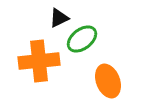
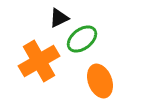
orange cross: rotated 24 degrees counterclockwise
orange ellipse: moved 8 px left
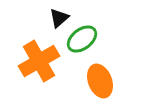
black triangle: rotated 15 degrees counterclockwise
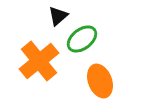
black triangle: moved 1 px left, 2 px up
orange cross: rotated 9 degrees counterclockwise
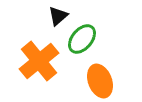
green ellipse: rotated 12 degrees counterclockwise
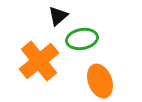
green ellipse: rotated 40 degrees clockwise
